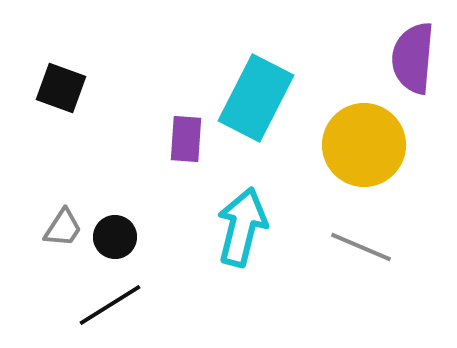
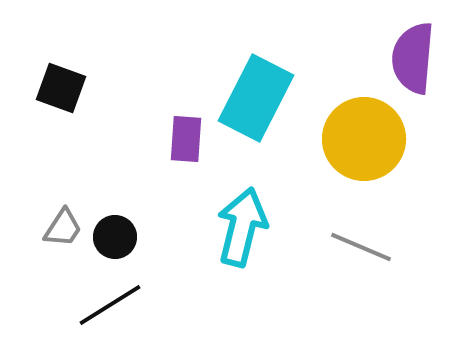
yellow circle: moved 6 px up
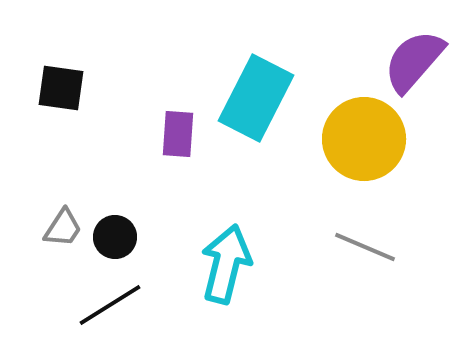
purple semicircle: moved 1 px right, 3 px down; rotated 36 degrees clockwise
black square: rotated 12 degrees counterclockwise
purple rectangle: moved 8 px left, 5 px up
cyan arrow: moved 16 px left, 37 px down
gray line: moved 4 px right
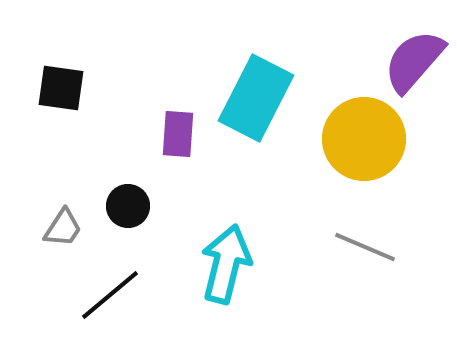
black circle: moved 13 px right, 31 px up
black line: moved 10 px up; rotated 8 degrees counterclockwise
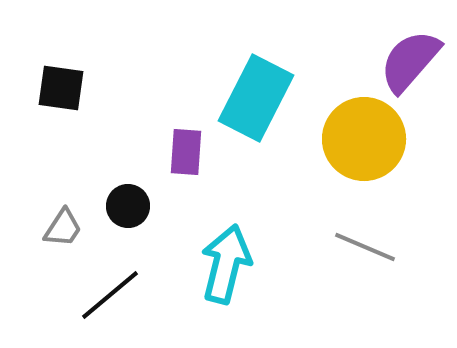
purple semicircle: moved 4 px left
purple rectangle: moved 8 px right, 18 px down
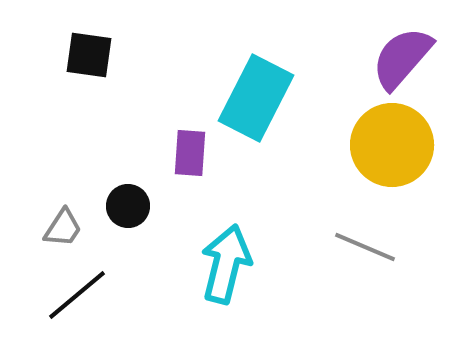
purple semicircle: moved 8 px left, 3 px up
black square: moved 28 px right, 33 px up
yellow circle: moved 28 px right, 6 px down
purple rectangle: moved 4 px right, 1 px down
black line: moved 33 px left
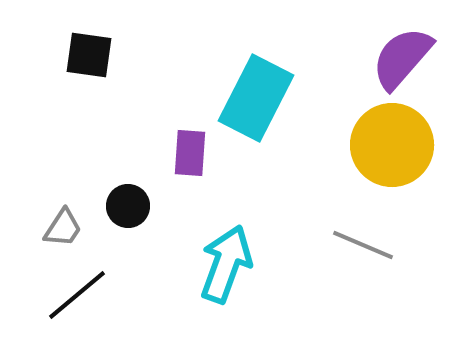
gray line: moved 2 px left, 2 px up
cyan arrow: rotated 6 degrees clockwise
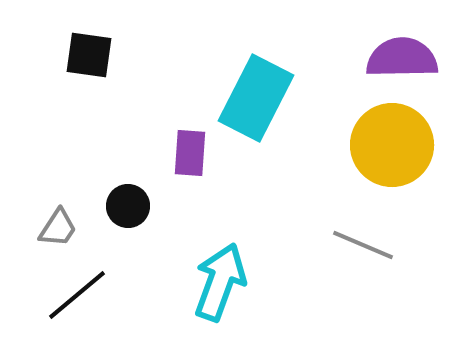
purple semicircle: rotated 48 degrees clockwise
gray trapezoid: moved 5 px left
cyan arrow: moved 6 px left, 18 px down
